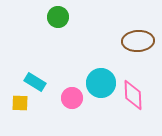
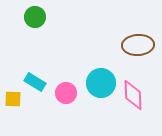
green circle: moved 23 px left
brown ellipse: moved 4 px down
pink circle: moved 6 px left, 5 px up
yellow square: moved 7 px left, 4 px up
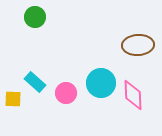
cyan rectangle: rotated 10 degrees clockwise
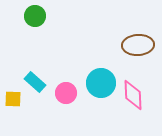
green circle: moved 1 px up
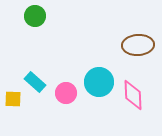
cyan circle: moved 2 px left, 1 px up
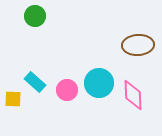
cyan circle: moved 1 px down
pink circle: moved 1 px right, 3 px up
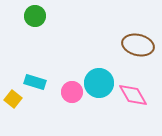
brown ellipse: rotated 16 degrees clockwise
cyan rectangle: rotated 25 degrees counterclockwise
pink circle: moved 5 px right, 2 px down
pink diamond: rotated 28 degrees counterclockwise
yellow square: rotated 36 degrees clockwise
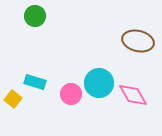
brown ellipse: moved 4 px up
pink circle: moved 1 px left, 2 px down
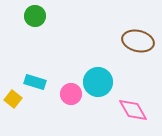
cyan circle: moved 1 px left, 1 px up
pink diamond: moved 15 px down
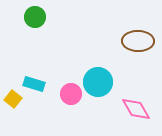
green circle: moved 1 px down
brown ellipse: rotated 12 degrees counterclockwise
cyan rectangle: moved 1 px left, 2 px down
pink diamond: moved 3 px right, 1 px up
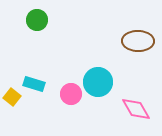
green circle: moved 2 px right, 3 px down
yellow square: moved 1 px left, 2 px up
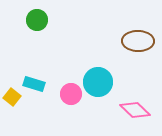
pink diamond: moved 1 px left, 1 px down; rotated 16 degrees counterclockwise
